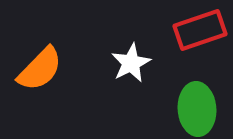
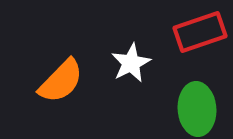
red rectangle: moved 2 px down
orange semicircle: moved 21 px right, 12 px down
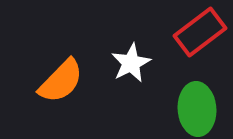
red rectangle: rotated 18 degrees counterclockwise
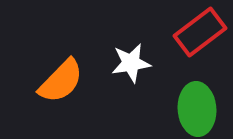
white star: rotated 18 degrees clockwise
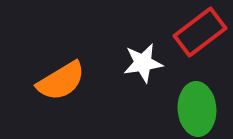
white star: moved 12 px right
orange semicircle: rotated 15 degrees clockwise
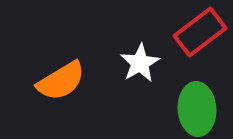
white star: moved 3 px left; rotated 21 degrees counterclockwise
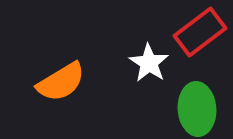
white star: moved 9 px right; rotated 9 degrees counterclockwise
orange semicircle: moved 1 px down
